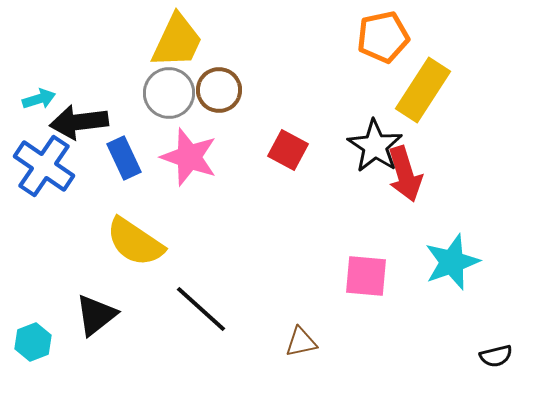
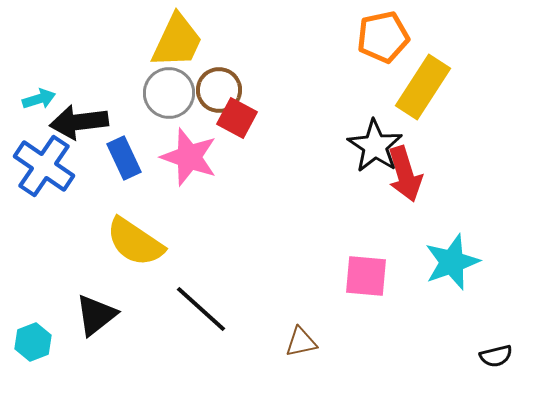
yellow rectangle: moved 3 px up
red square: moved 51 px left, 32 px up
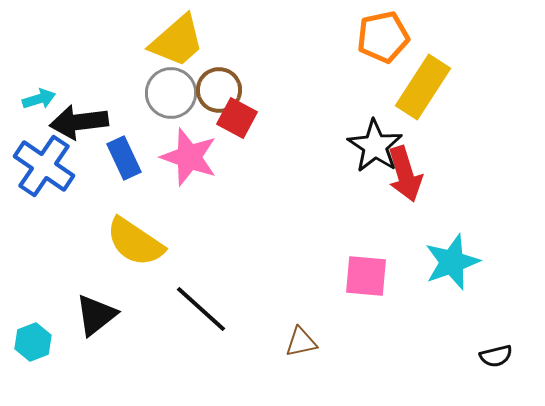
yellow trapezoid: rotated 24 degrees clockwise
gray circle: moved 2 px right
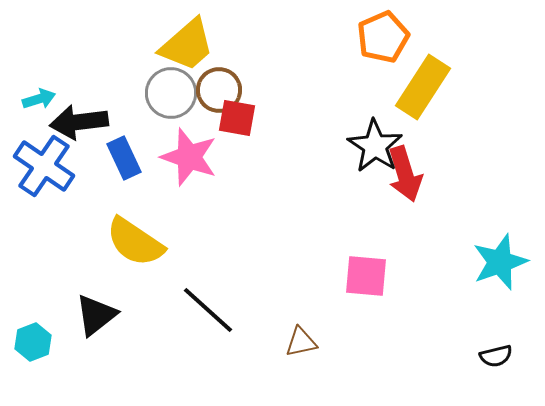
orange pentagon: rotated 12 degrees counterclockwise
yellow trapezoid: moved 10 px right, 4 px down
red square: rotated 18 degrees counterclockwise
cyan star: moved 48 px right
black line: moved 7 px right, 1 px down
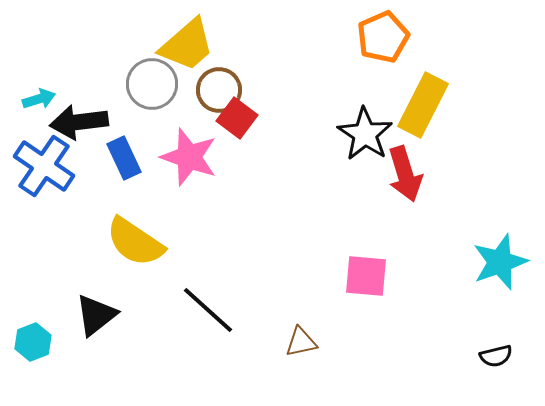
yellow rectangle: moved 18 px down; rotated 6 degrees counterclockwise
gray circle: moved 19 px left, 9 px up
red square: rotated 27 degrees clockwise
black star: moved 10 px left, 12 px up
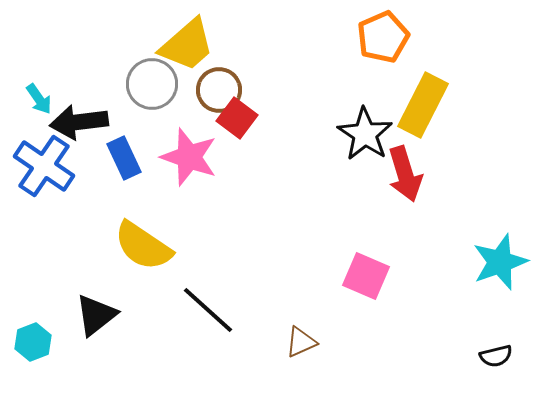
cyan arrow: rotated 72 degrees clockwise
yellow semicircle: moved 8 px right, 4 px down
pink square: rotated 18 degrees clockwise
brown triangle: rotated 12 degrees counterclockwise
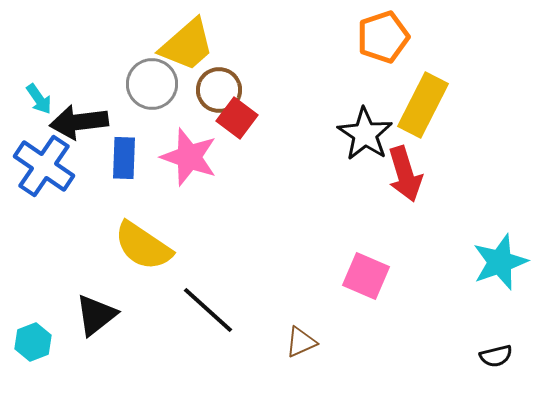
orange pentagon: rotated 6 degrees clockwise
blue rectangle: rotated 27 degrees clockwise
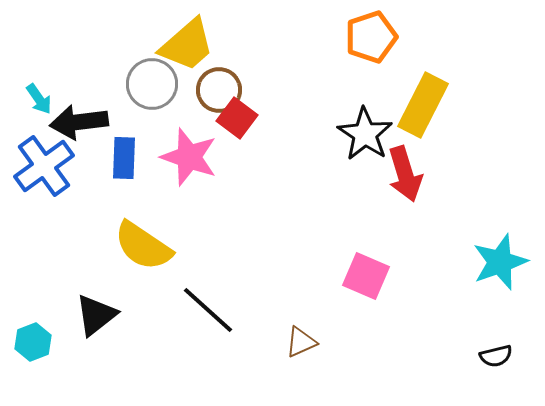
orange pentagon: moved 12 px left
blue cross: rotated 20 degrees clockwise
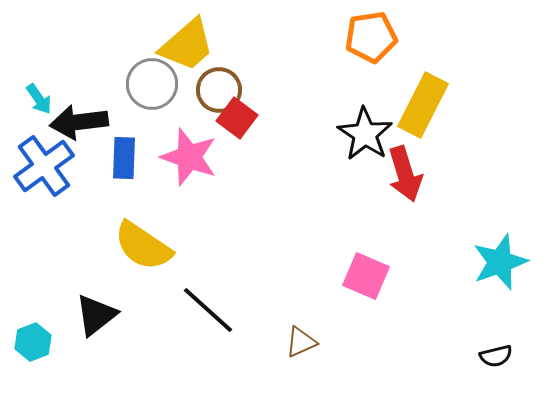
orange pentagon: rotated 9 degrees clockwise
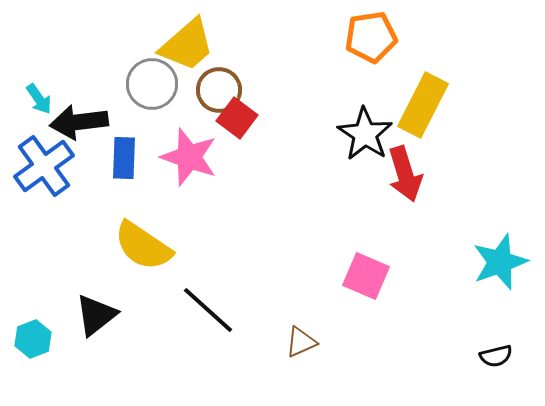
cyan hexagon: moved 3 px up
